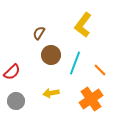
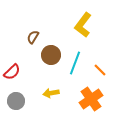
brown semicircle: moved 6 px left, 4 px down
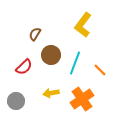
brown semicircle: moved 2 px right, 3 px up
red semicircle: moved 12 px right, 5 px up
orange cross: moved 9 px left
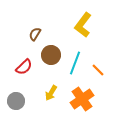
orange line: moved 2 px left
yellow arrow: rotated 49 degrees counterclockwise
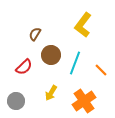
orange line: moved 3 px right
orange cross: moved 2 px right, 2 px down
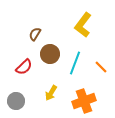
brown circle: moved 1 px left, 1 px up
orange line: moved 3 px up
orange cross: rotated 15 degrees clockwise
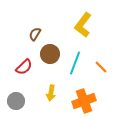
yellow arrow: rotated 21 degrees counterclockwise
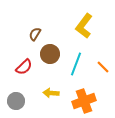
yellow L-shape: moved 1 px right, 1 px down
cyan line: moved 1 px right, 1 px down
orange line: moved 2 px right
yellow arrow: rotated 84 degrees clockwise
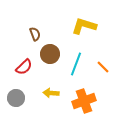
yellow L-shape: rotated 70 degrees clockwise
brown semicircle: rotated 128 degrees clockwise
gray circle: moved 3 px up
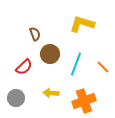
yellow L-shape: moved 2 px left, 2 px up
